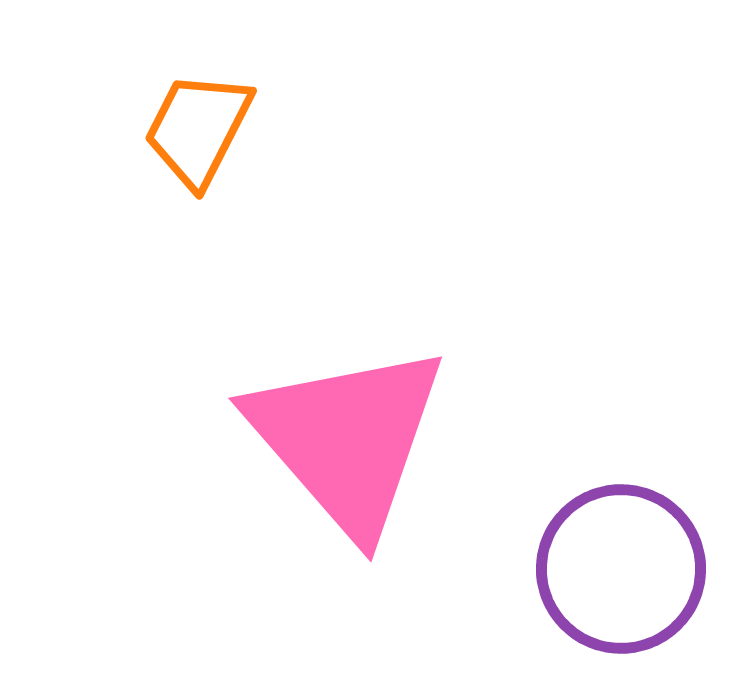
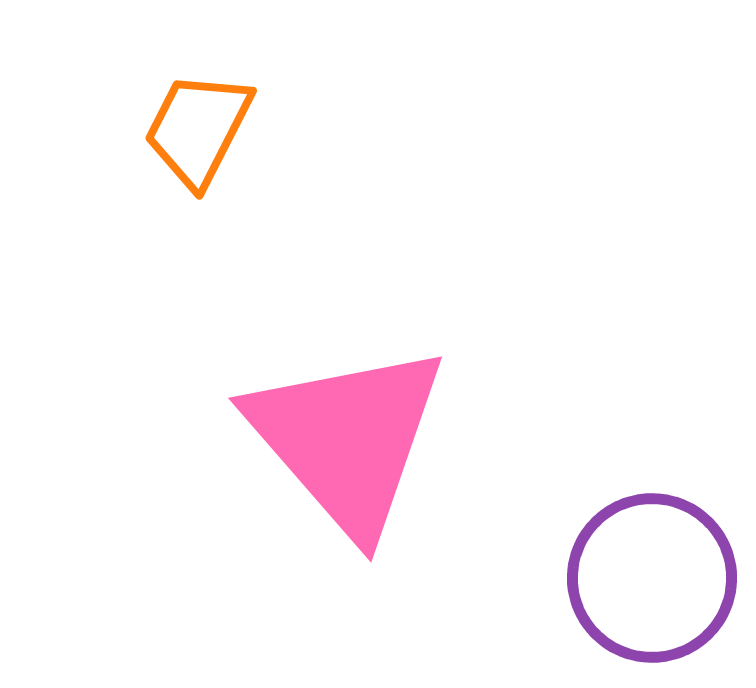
purple circle: moved 31 px right, 9 px down
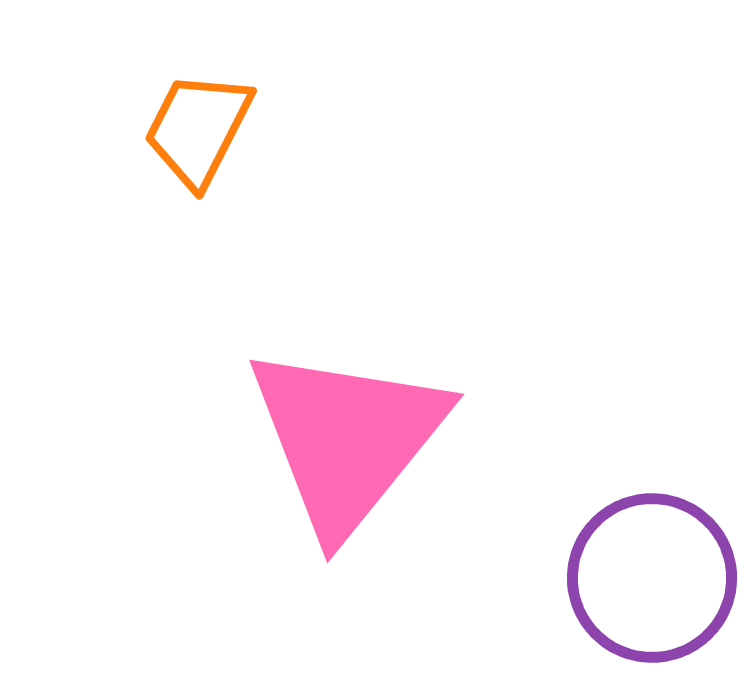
pink triangle: rotated 20 degrees clockwise
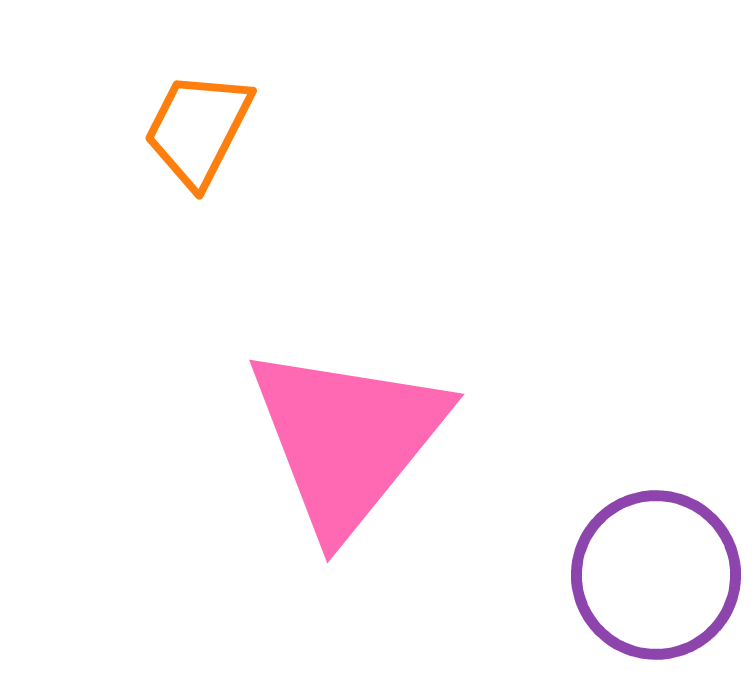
purple circle: moved 4 px right, 3 px up
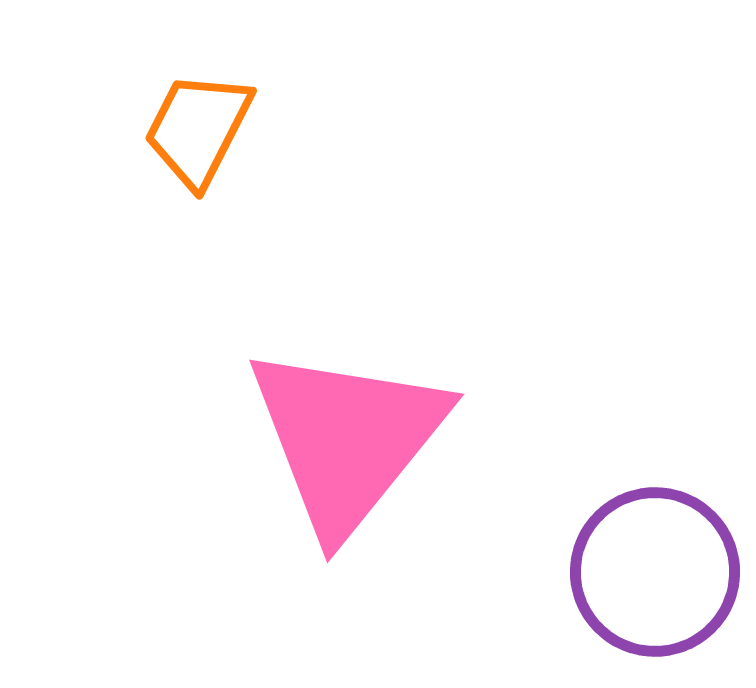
purple circle: moved 1 px left, 3 px up
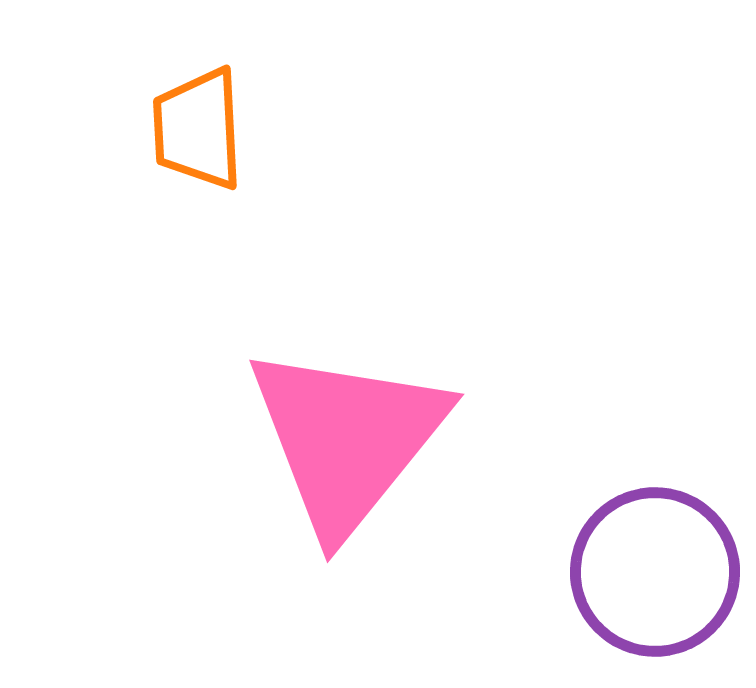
orange trapezoid: rotated 30 degrees counterclockwise
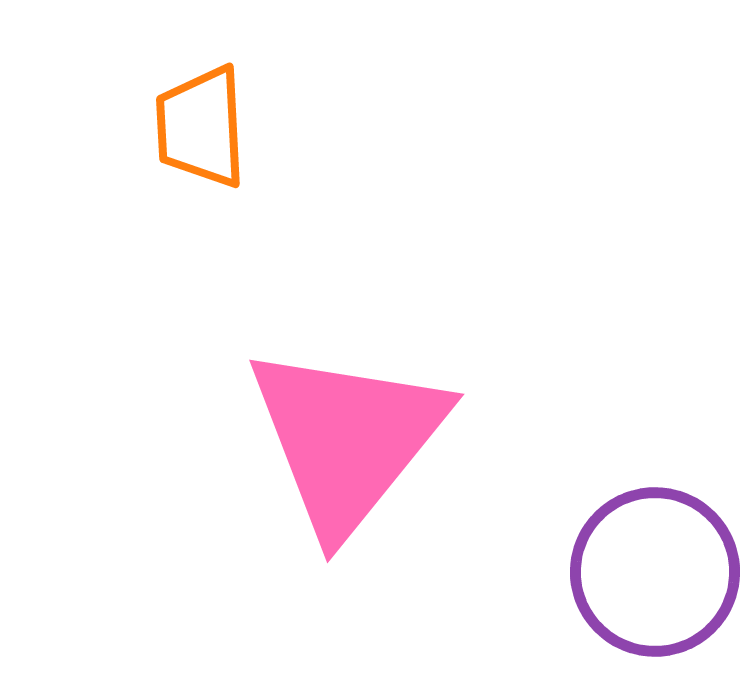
orange trapezoid: moved 3 px right, 2 px up
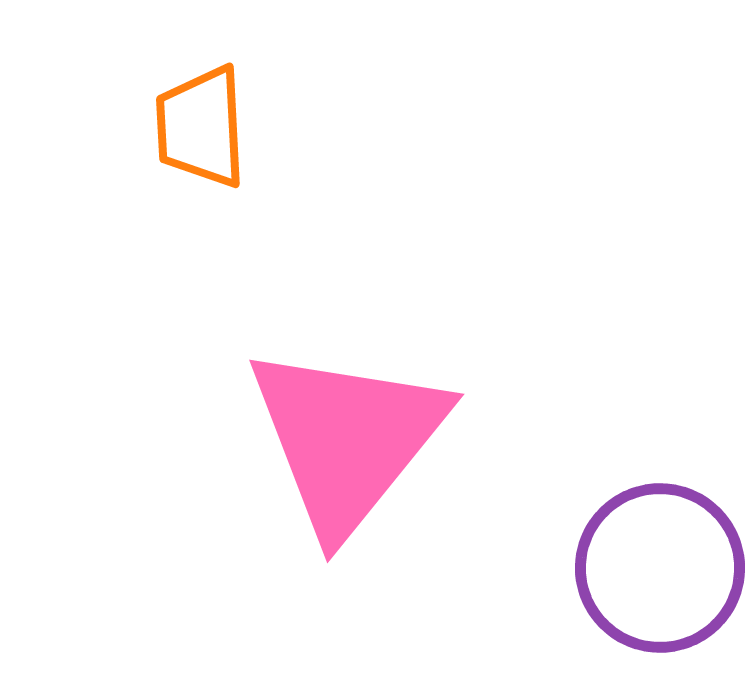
purple circle: moved 5 px right, 4 px up
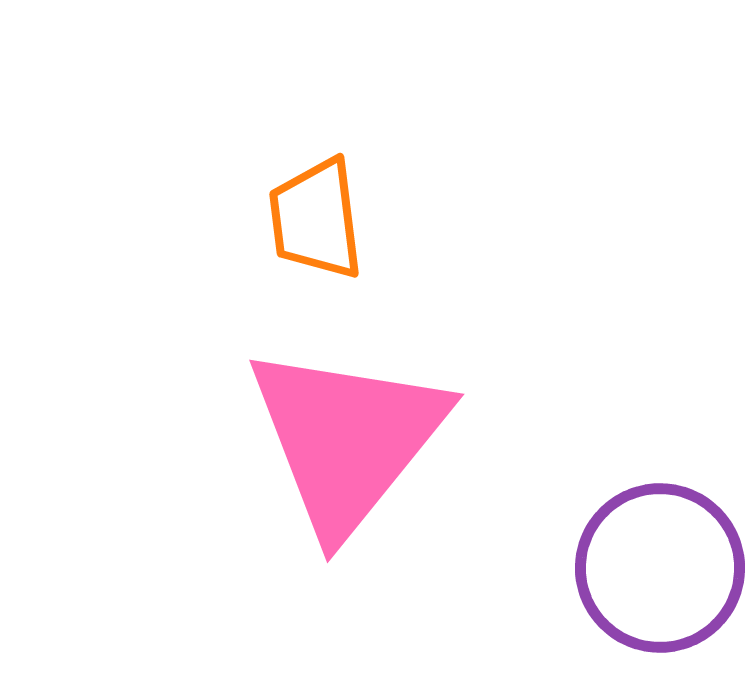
orange trapezoid: moved 115 px right, 92 px down; rotated 4 degrees counterclockwise
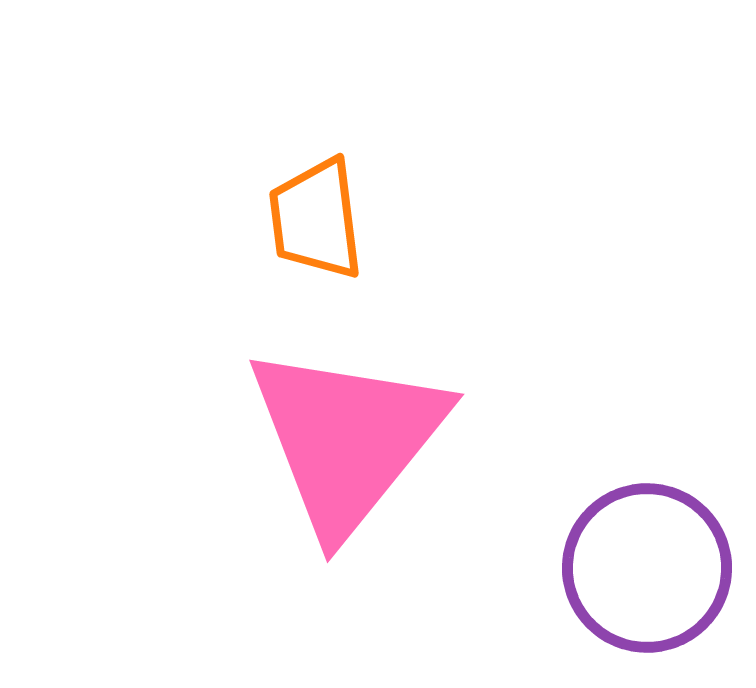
purple circle: moved 13 px left
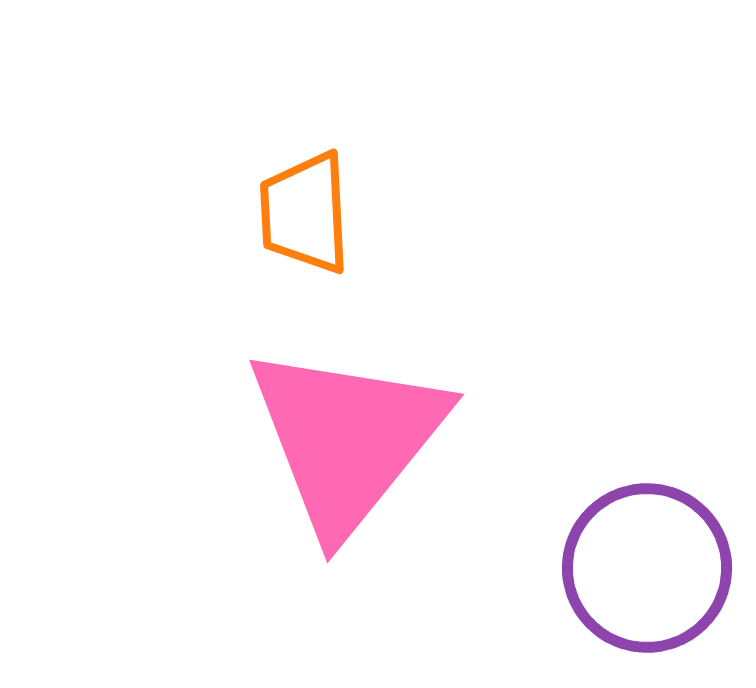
orange trapezoid: moved 11 px left, 6 px up; rotated 4 degrees clockwise
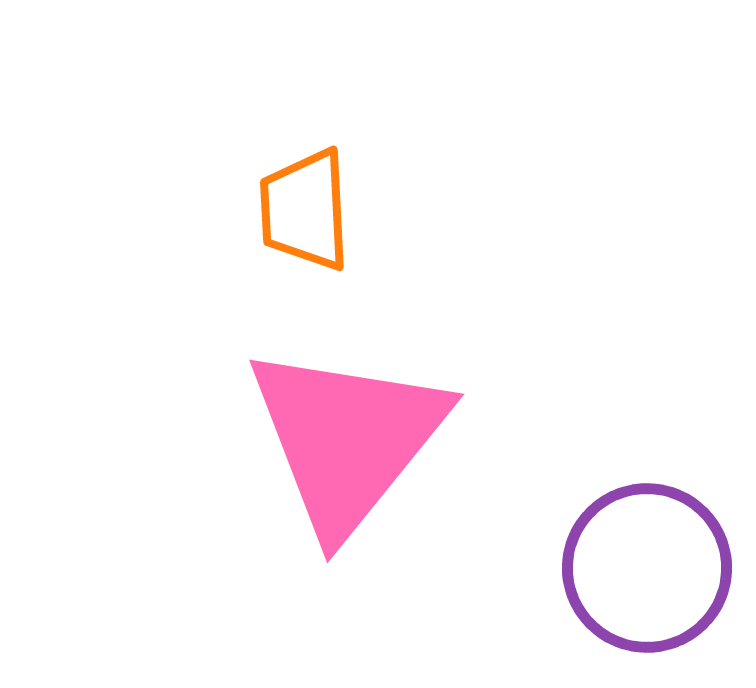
orange trapezoid: moved 3 px up
